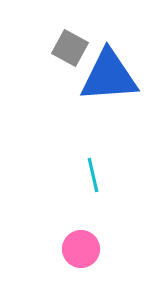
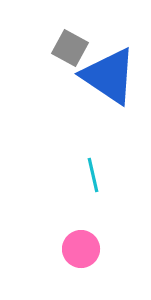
blue triangle: rotated 38 degrees clockwise
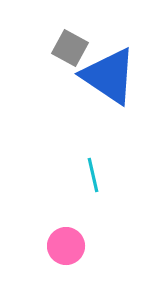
pink circle: moved 15 px left, 3 px up
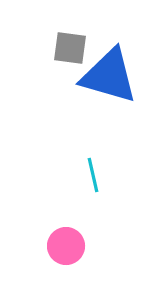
gray square: rotated 21 degrees counterclockwise
blue triangle: rotated 18 degrees counterclockwise
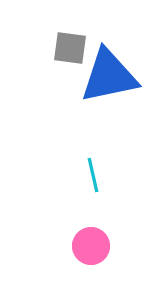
blue triangle: rotated 28 degrees counterclockwise
pink circle: moved 25 px right
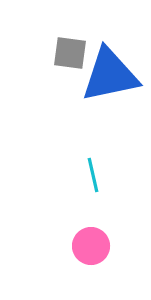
gray square: moved 5 px down
blue triangle: moved 1 px right, 1 px up
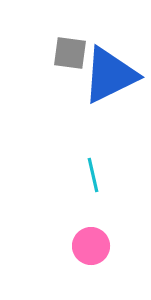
blue triangle: rotated 14 degrees counterclockwise
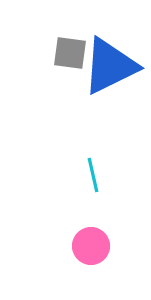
blue triangle: moved 9 px up
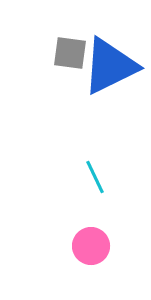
cyan line: moved 2 px right, 2 px down; rotated 12 degrees counterclockwise
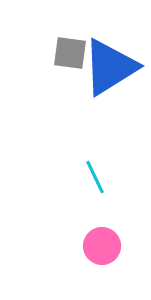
blue triangle: moved 1 px down; rotated 6 degrees counterclockwise
pink circle: moved 11 px right
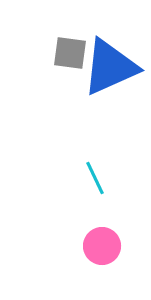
blue triangle: rotated 8 degrees clockwise
cyan line: moved 1 px down
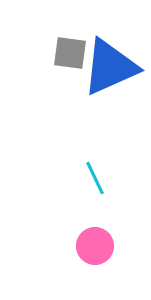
pink circle: moved 7 px left
